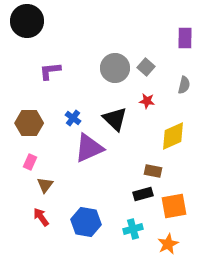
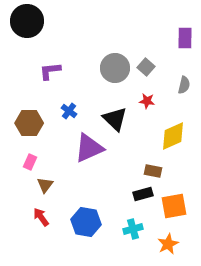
blue cross: moved 4 px left, 7 px up
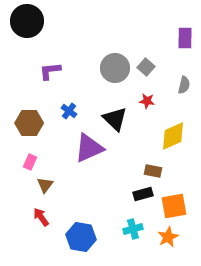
blue hexagon: moved 5 px left, 15 px down
orange star: moved 7 px up
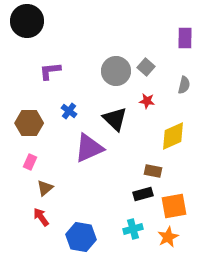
gray circle: moved 1 px right, 3 px down
brown triangle: moved 3 px down; rotated 12 degrees clockwise
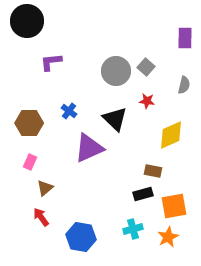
purple L-shape: moved 1 px right, 9 px up
yellow diamond: moved 2 px left, 1 px up
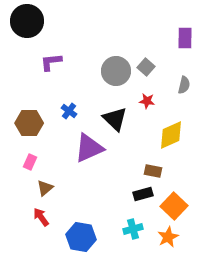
orange square: rotated 36 degrees counterclockwise
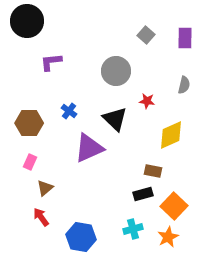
gray square: moved 32 px up
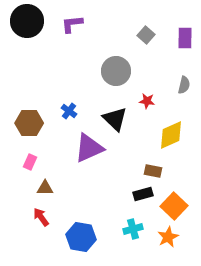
purple L-shape: moved 21 px right, 38 px up
brown triangle: rotated 42 degrees clockwise
